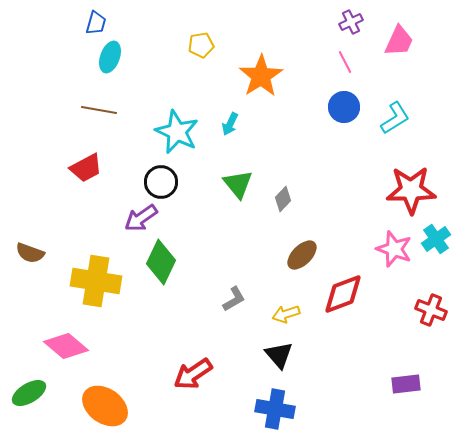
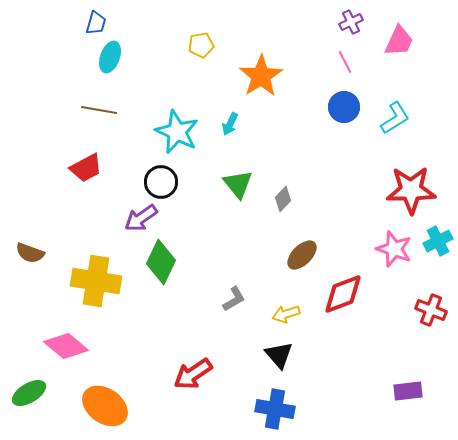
cyan cross: moved 2 px right, 2 px down; rotated 8 degrees clockwise
purple rectangle: moved 2 px right, 7 px down
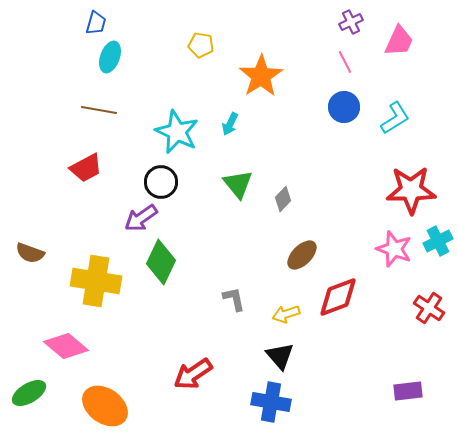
yellow pentagon: rotated 20 degrees clockwise
red diamond: moved 5 px left, 3 px down
gray L-shape: rotated 72 degrees counterclockwise
red cross: moved 2 px left, 2 px up; rotated 12 degrees clockwise
black triangle: moved 1 px right, 1 px down
blue cross: moved 4 px left, 7 px up
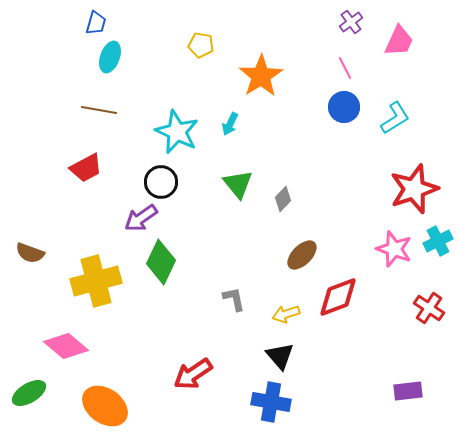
purple cross: rotated 10 degrees counterclockwise
pink line: moved 6 px down
red star: moved 3 px right, 1 px up; rotated 18 degrees counterclockwise
yellow cross: rotated 24 degrees counterclockwise
